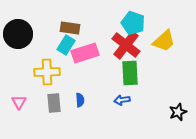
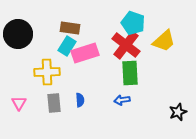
cyan rectangle: moved 1 px right, 1 px down
pink triangle: moved 1 px down
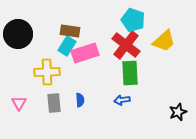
cyan pentagon: moved 3 px up
brown rectangle: moved 3 px down
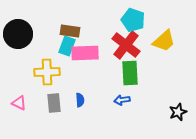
cyan rectangle: rotated 12 degrees counterclockwise
pink rectangle: rotated 16 degrees clockwise
pink triangle: rotated 35 degrees counterclockwise
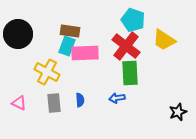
yellow trapezoid: moved 1 px up; rotated 75 degrees clockwise
red cross: moved 1 px down
yellow cross: rotated 30 degrees clockwise
blue arrow: moved 5 px left, 2 px up
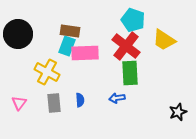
pink triangle: rotated 42 degrees clockwise
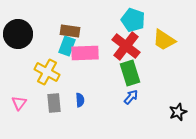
green rectangle: rotated 15 degrees counterclockwise
blue arrow: moved 14 px right, 1 px up; rotated 140 degrees clockwise
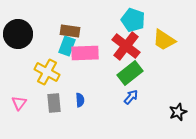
green rectangle: rotated 70 degrees clockwise
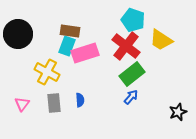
yellow trapezoid: moved 3 px left
pink rectangle: rotated 16 degrees counterclockwise
green rectangle: moved 2 px right, 1 px down
pink triangle: moved 3 px right, 1 px down
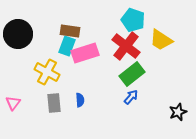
pink triangle: moved 9 px left, 1 px up
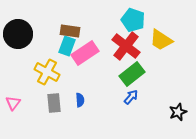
pink rectangle: rotated 16 degrees counterclockwise
